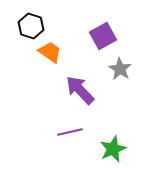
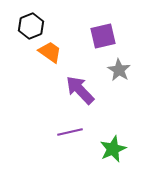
black hexagon: rotated 20 degrees clockwise
purple square: rotated 16 degrees clockwise
gray star: moved 1 px left, 1 px down
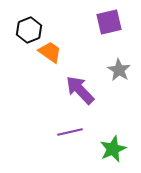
black hexagon: moved 2 px left, 4 px down
purple square: moved 6 px right, 14 px up
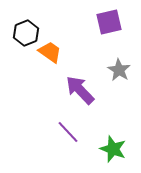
black hexagon: moved 3 px left, 3 px down
purple line: moved 2 px left; rotated 60 degrees clockwise
green star: rotated 28 degrees counterclockwise
